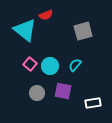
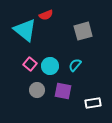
gray circle: moved 3 px up
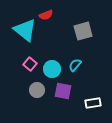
cyan circle: moved 2 px right, 3 px down
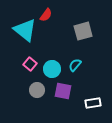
red semicircle: rotated 32 degrees counterclockwise
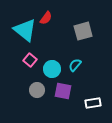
red semicircle: moved 3 px down
pink square: moved 4 px up
